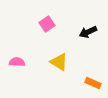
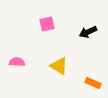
pink square: rotated 21 degrees clockwise
yellow triangle: moved 4 px down
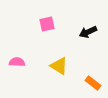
orange rectangle: rotated 14 degrees clockwise
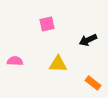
black arrow: moved 8 px down
pink semicircle: moved 2 px left, 1 px up
yellow triangle: moved 1 px left, 2 px up; rotated 30 degrees counterclockwise
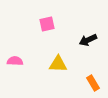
orange rectangle: rotated 21 degrees clockwise
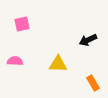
pink square: moved 25 px left
